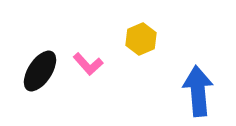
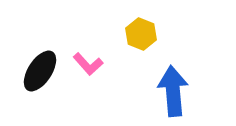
yellow hexagon: moved 5 px up; rotated 16 degrees counterclockwise
blue arrow: moved 25 px left
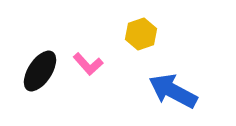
yellow hexagon: rotated 20 degrees clockwise
blue arrow: rotated 57 degrees counterclockwise
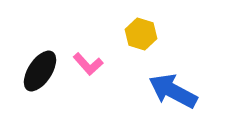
yellow hexagon: rotated 24 degrees counterclockwise
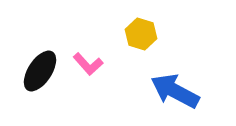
blue arrow: moved 2 px right
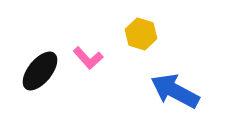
pink L-shape: moved 6 px up
black ellipse: rotated 6 degrees clockwise
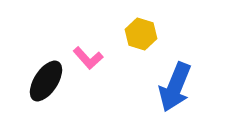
black ellipse: moved 6 px right, 10 px down; rotated 6 degrees counterclockwise
blue arrow: moved 4 px up; rotated 96 degrees counterclockwise
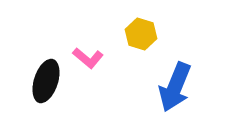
pink L-shape: rotated 8 degrees counterclockwise
black ellipse: rotated 15 degrees counterclockwise
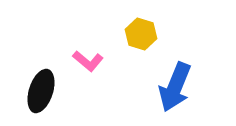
pink L-shape: moved 3 px down
black ellipse: moved 5 px left, 10 px down
